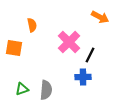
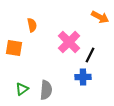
green triangle: rotated 16 degrees counterclockwise
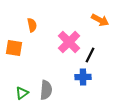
orange arrow: moved 3 px down
green triangle: moved 4 px down
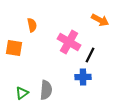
pink cross: rotated 15 degrees counterclockwise
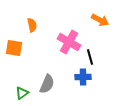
black line: moved 2 px down; rotated 42 degrees counterclockwise
gray semicircle: moved 1 px right, 6 px up; rotated 18 degrees clockwise
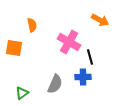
gray semicircle: moved 8 px right
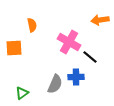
orange arrow: rotated 144 degrees clockwise
orange square: rotated 12 degrees counterclockwise
black line: rotated 35 degrees counterclockwise
blue cross: moved 7 px left
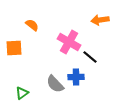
orange semicircle: rotated 40 degrees counterclockwise
gray semicircle: rotated 114 degrees clockwise
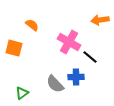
orange square: rotated 18 degrees clockwise
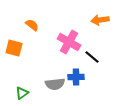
black line: moved 2 px right
gray semicircle: rotated 54 degrees counterclockwise
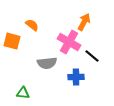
orange arrow: moved 16 px left, 2 px down; rotated 126 degrees clockwise
orange square: moved 2 px left, 7 px up
black line: moved 1 px up
gray semicircle: moved 8 px left, 21 px up
green triangle: moved 1 px right; rotated 40 degrees clockwise
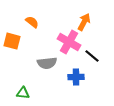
orange semicircle: moved 3 px up
